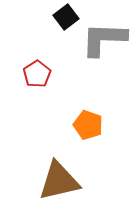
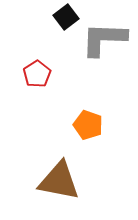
brown triangle: rotated 24 degrees clockwise
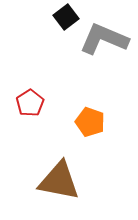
gray L-shape: rotated 21 degrees clockwise
red pentagon: moved 7 px left, 29 px down
orange pentagon: moved 2 px right, 3 px up
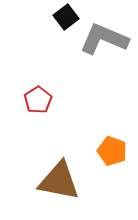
red pentagon: moved 8 px right, 3 px up
orange pentagon: moved 22 px right, 29 px down
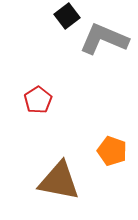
black square: moved 1 px right, 1 px up
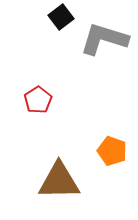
black square: moved 6 px left, 1 px down
gray L-shape: rotated 6 degrees counterclockwise
brown triangle: rotated 12 degrees counterclockwise
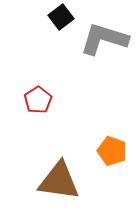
brown triangle: rotated 9 degrees clockwise
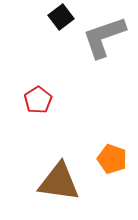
gray L-shape: moved 2 px up; rotated 36 degrees counterclockwise
orange pentagon: moved 8 px down
brown triangle: moved 1 px down
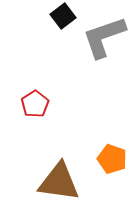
black square: moved 2 px right, 1 px up
red pentagon: moved 3 px left, 4 px down
